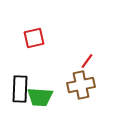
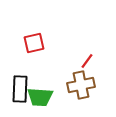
red square: moved 5 px down
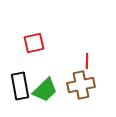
red line: rotated 35 degrees counterclockwise
black rectangle: moved 3 px up; rotated 12 degrees counterclockwise
green trapezoid: moved 5 px right, 7 px up; rotated 48 degrees counterclockwise
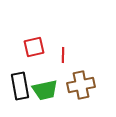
red square: moved 4 px down
red line: moved 24 px left, 6 px up
green trapezoid: rotated 32 degrees clockwise
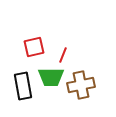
red line: rotated 21 degrees clockwise
black rectangle: moved 3 px right
green trapezoid: moved 6 px right, 13 px up; rotated 12 degrees clockwise
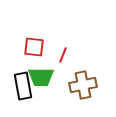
red square: rotated 20 degrees clockwise
green trapezoid: moved 10 px left
brown cross: moved 2 px right
